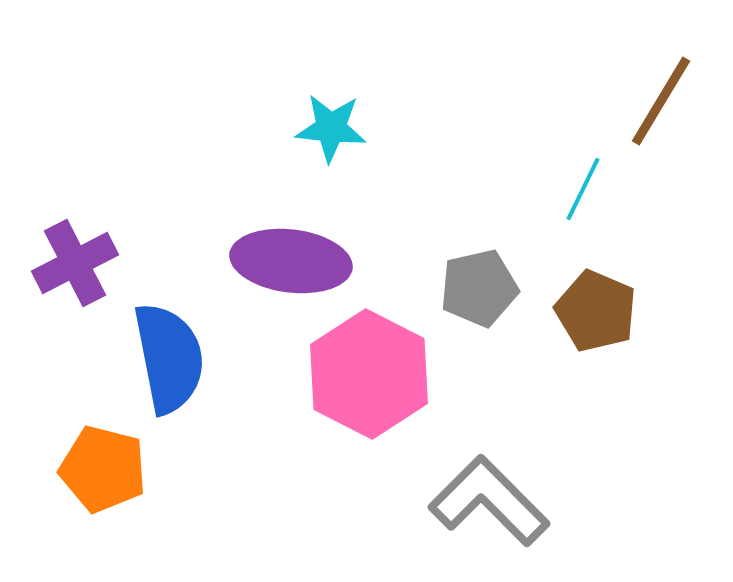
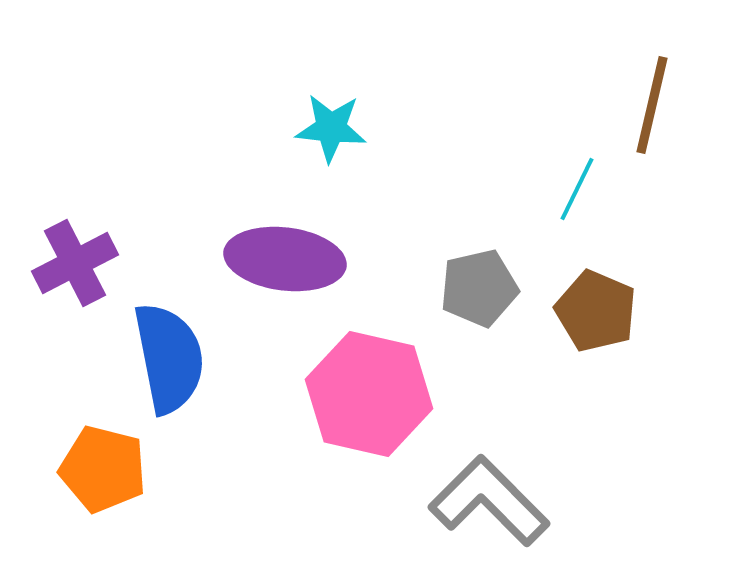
brown line: moved 9 px left, 4 px down; rotated 18 degrees counterclockwise
cyan line: moved 6 px left
purple ellipse: moved 6 px left, 2 px up
pink hexagon: moved 20 px down; rotated 14 degrees counterclockwise
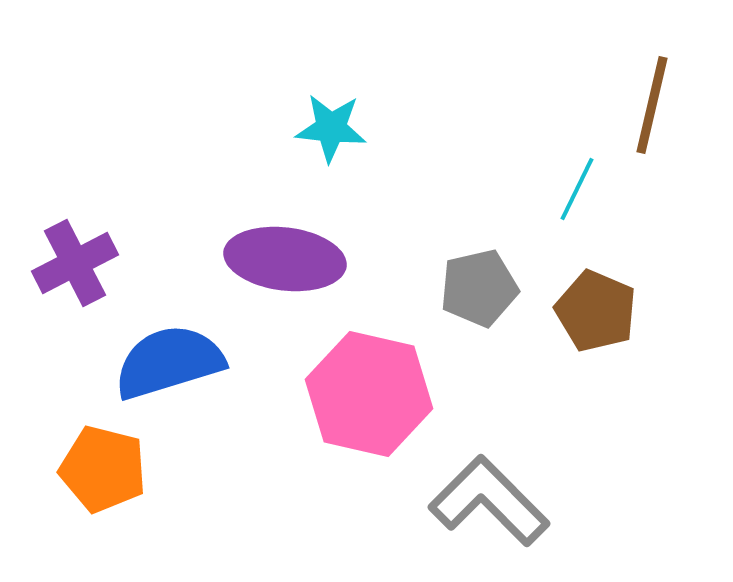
blue semicircle: moved 4 px down; rotated 96 degrees counterclockwise
